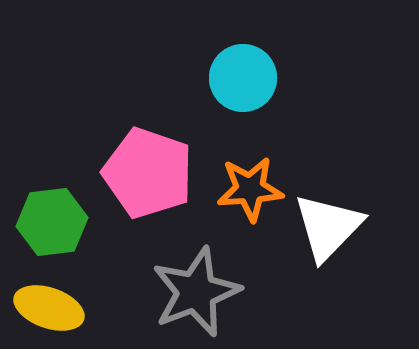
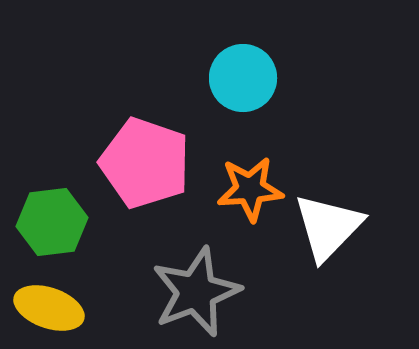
pink pentagon: moved 3 px left, 10 px up
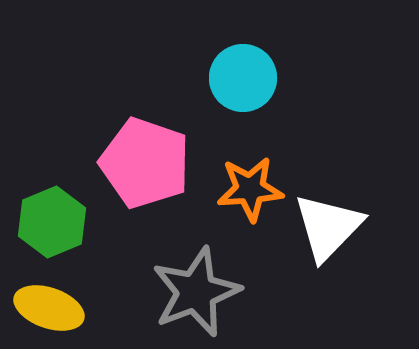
green hexagon: rotated 16 degrees counterclockwise
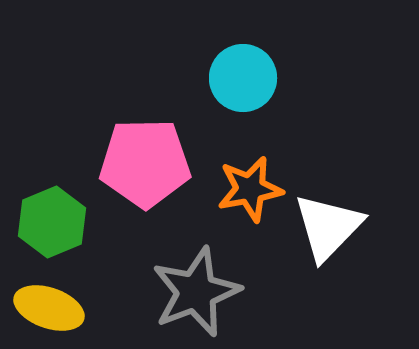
pink pentagon: rotated 20 degrees counterclockwise
orange star: rotated 6 degrees counterclockwise
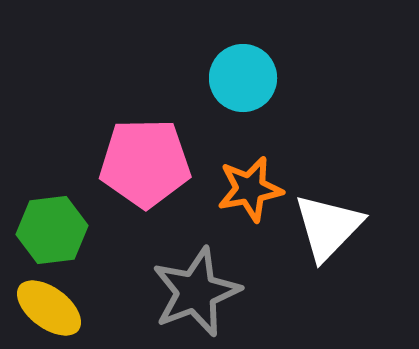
green hexagon: moved 8 px down; rotated 16 degrees clockwise
yellow ellipse: rotated 18 degrees clockwise
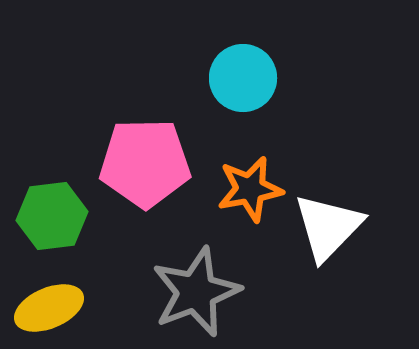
green hexagon: moved 14 px up
yellow ellipse: rotated 60 degrees counterclockwise
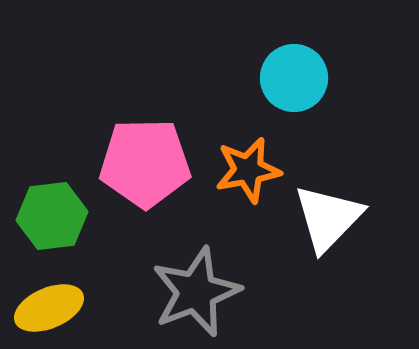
cyan circle: moved 51 px right
orange star: moved 2 px left, 19 px up
white triangle: moved 9 px up
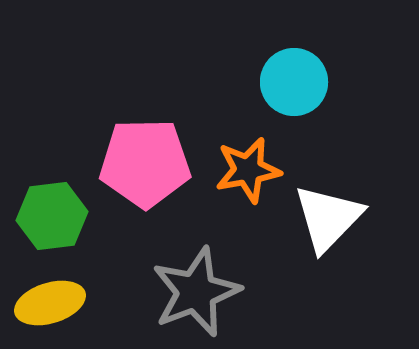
cyan circle: moved 4 px down
yellow ellipse: moved 1 px right, 5 px up; rotated 6 degrees clockwise
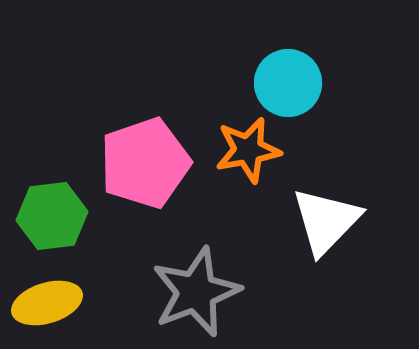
cyan circle: moved 6 px left, 1 px down
pink pentagon: rotated 18 degrees counterclockwise
orange star: moved 20 px up
white triangle: moved 2 px left, 3 px down
yellow ellipse: moved 3 px left
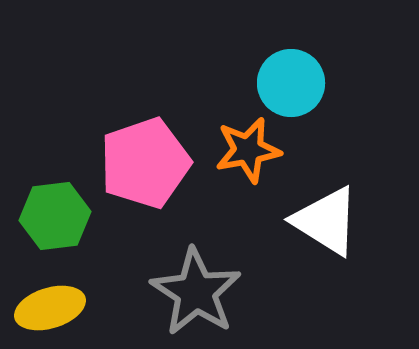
cyan circle: moved 3 px right
green hexagon: moved 3 px right
white triangle: rotated 42 degrees counterclockwise
gray star: rotated 18 degrees counterclockwise
yellow ellipse: moved 3 px right, 5 px down
